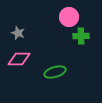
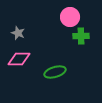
pink circle: moved 1 px right
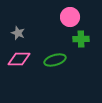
green cross: moved 3 px down
green ellipse: moved 12 px up
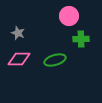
pink circle: moved 1 px left, 1 px up
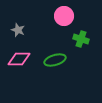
pink circle: moved 5 px left
gray star: moved 3 px up
green cross: rotated 21 degrees clockwise
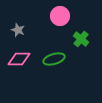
pink circle: moved 4 px left
green cross: rotated 21 degrees clockwise
green ellipse: moved 1 px left, 1 px up
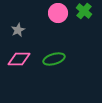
pink circle: moved 2 px left, 3 px up
gray star: rotated 24 degrees clockwise
green cross: moved 3 px right, 28 px up
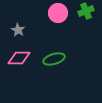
green cross: moved 2 px right; rotated 28 degrees clockwise
gray star: rotated 16 degrees counterclockwise
pink diamond: moved 1 px up
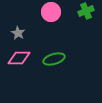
pink circle: moved 7 px left, 1 px up
gray star: moved 3 px down
